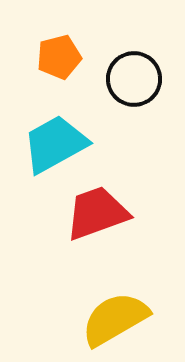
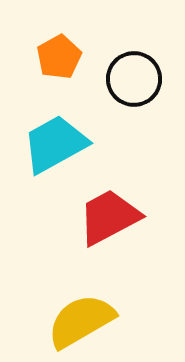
orange pentagon: rotated 15 degrees counterclockwise
red trapezoid: moved 12 px right, 4 px down; rotated 8 degrees counterclockwise
yellow semicircle: moved 34 px left, 2 px down
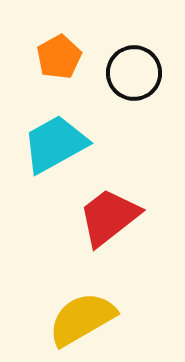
black circle: moved 6 px up
red trapezoid: rotated 10 degrees counterclockwise
yellow semicircle: moved 1 px right, 2 px up
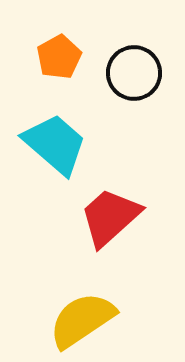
cyan trapezoid: rotated 70 degrees clockwise
red trapezoid: moved 1 px right; rotated 4 degrees counterclockwise
yellow semicircle: moved 1 px down; rotated 4 degrees counterclockwise
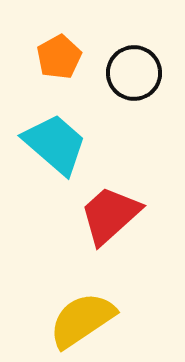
red trapezoid: moved 2 px up
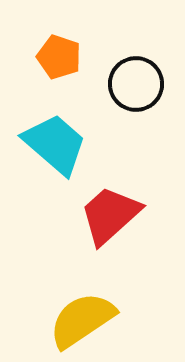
orange pentagon: rotated 24 degrees counterclockwise
black circle: moved 2 px right, 11 px down
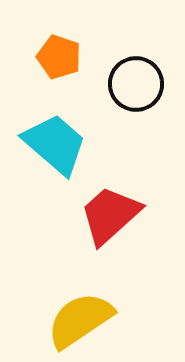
yellow semicircle: moved 2 px left
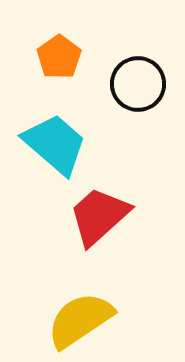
orange pentagon: rotated 18 degrees clockwise
black circle: moved 2 px right
red trapezoid: moved 11 px left, 1 px down
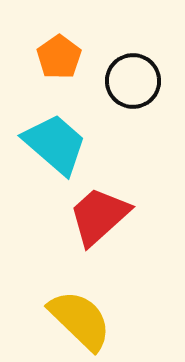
black circle: moved 5 px left, 3 px up
yellow semicircle: rotated 78 degrees clockwise
